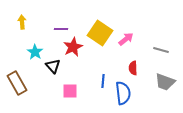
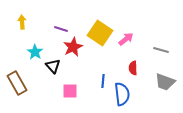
purple line: rotated 16 degrees clockwise
blue semicircle: moved 1 px left, 1 px down
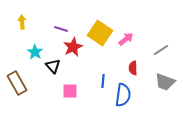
gray line: rotated 49 degrees counterclockwise
blue semicircle: moved 1 px right, 1 px down; rotated 15 degrees clockwise
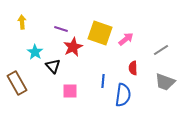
yellow square: rotated 15 degrees counterclockwise
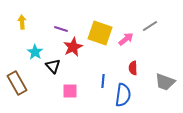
gray line: moved 11 px left, 24 px up
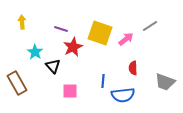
blue semicircle: rotated 75 degrees clockwise
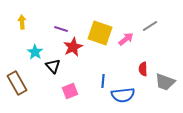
red semicircle: moved 10 px right, 1 px down
pink square: rotated 21 degrees counterclockwise
